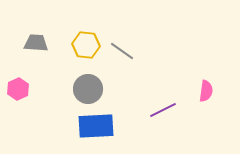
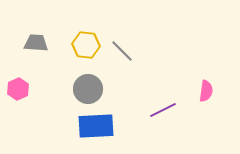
gray line: rotated 10 degrees clockwise
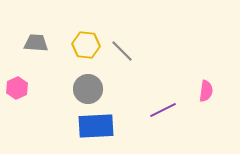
pink hexagon: moved 1 px left, 1 px up
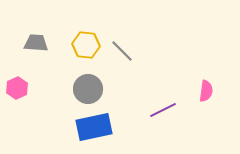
blue rectangle: moved 2 px left, 1 px down; rotated 9 degrees counterclockwise
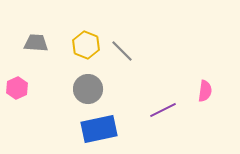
yellow hexagon: rotated 16 degrees clockwise
pink semicircle: moved 1 px left
blue rectangle: moved 5 px right, 2 px down
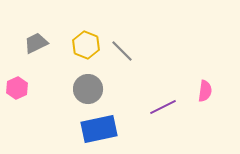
gray trapezoid: rotated 30 degrees counterclockwise
purple line: moved 3 px up
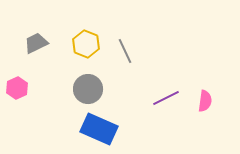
yellow hexagon: moved 1 px up
gray line: moved 3 px right; rotated 20 degrees clockwise
pink semicircle: moved 10 px down
purple line: moved 3 px right, 9 px up
blue rectangle: rotated 36 degrees clockwise
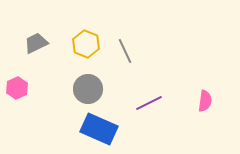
purple line: moved 17 px left, 5 px down
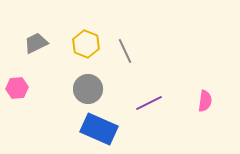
pink hexagon: rotated 20 degrees clockwise
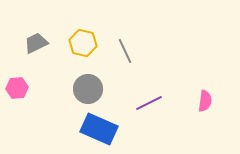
yellow hexagon: moved 3 px left, 1 px up; rotated 8 degrees counterclockwise
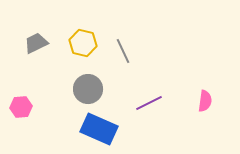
gray line: moved 2 px left
pink hexagon: moved 4 px right, 19 px down
